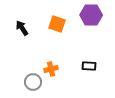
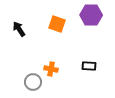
black arrow: moved 3 px left, 1 px down
orange cross: rotated 24 degrees clockwise
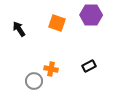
orange square: moved 1 px up
black rectangle: rotated 32 degrees counterclockwise
gray circle: moved 1 px right, 1 px up
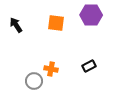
orange square: moved 1 px left; rotated 12 degrees counterclockwise
black arrow: moved 3 px left, 4 px up
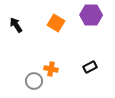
orange square: rotated 24 degrees clockwise
black rectangle: moved 1 px right, 1 px down
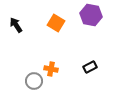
purple hexagon: rotated 10 degrees clockwise
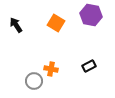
black rectangle: moved 1 px left, 1 px up
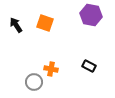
orange square: moved 11 px left; rotated 12 degrees counterclockwise
black rectangle: rotated 56 degrees clockwise
gray circle: moved 1 px down
